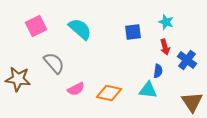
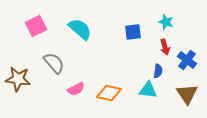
brown triangle: moved 5 px left, 8 px up
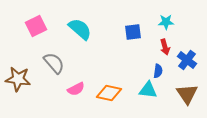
cyan star: rotated 21 degrees counterclockwise
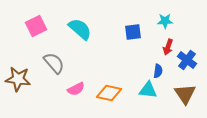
cyan star: moved 1 px left, 1 px up
red arrow: moved 3 px right; rotated 35 degrees clockwise
brown triangle: moved 2 px left
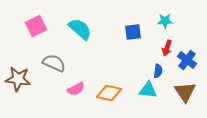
red arrow: moved 1 px left, 1 px down
gray semicircle: rotated 25 degrees counterclockwise
brown triangle: moved 2 px up
